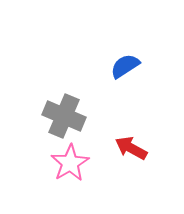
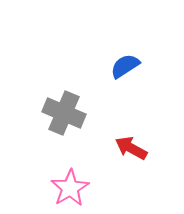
gray cross: moved 3 px up
pink star: moved 25 px down
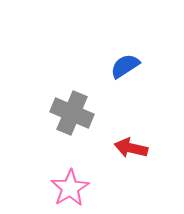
gray cross: moved 8 px right
red arrow: rotated 16 degrees counterclockwise
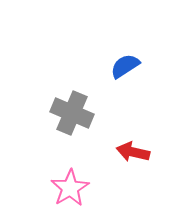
red arrow: moved 2 px right, 4 px down
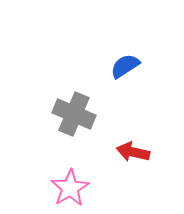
gray cross: moved 2 px right, 1 px down
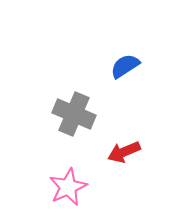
red arrow: moved 9 px left; rotated 36 degrees counterclockwise
pink star: moved 2 px left, 1 px up; rotated 6 degrees clockwise
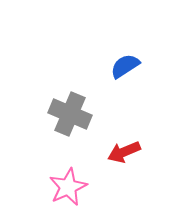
gray cross: moved 4 px left
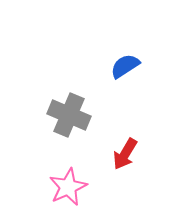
gray cross: moved 1 px left, 1 px down
red arrow: moved 1 px right, 2 px down; rotated 36 degrees counterclockwise
